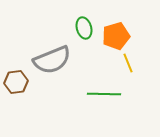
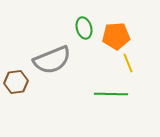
orange pentagon: rotated 12 degrees clockwise
green line: moved 7 px right
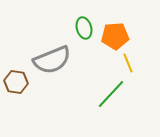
orange pentagon: moved 1 px left
brown hexagon: rotated 15 degrees clockwise
green line: rotated 48 degrees counterclockwise
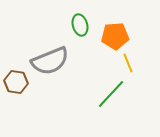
green ellipse: moved 4 px left, 3 px up
gray semicircle: moved 2 px left, 1 px down
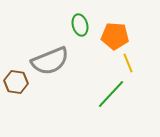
orange pentagon: rotated 8 degrees clockwise
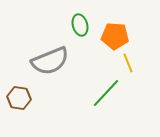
brown hexagon: moved 3 px right, 16 px down
green line: moved 5 px left, 1 px up
